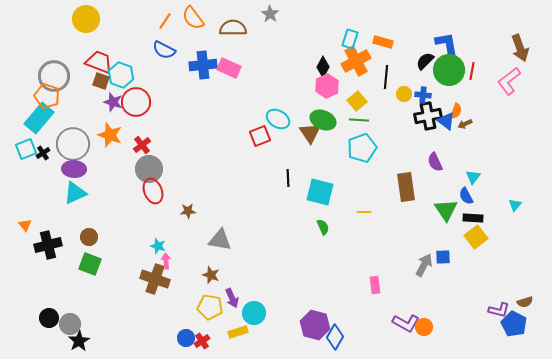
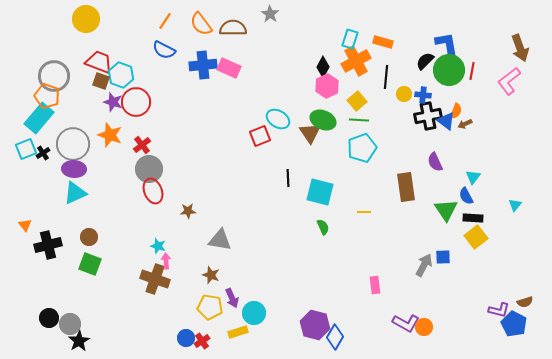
orange semicircle at (193, 18): moved 8 px right, 6 px down
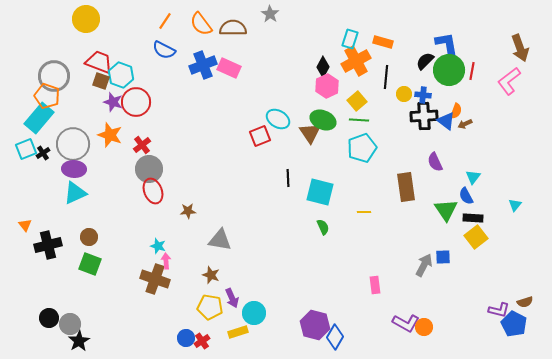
blue cross at (203, 65): rotated 16 degrees counterclockwise
black cross at (428, 116): moved 4 px left; rotated 8 degrees clockwise
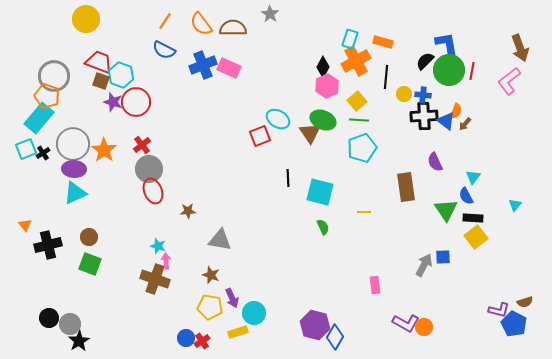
brown arrow at (465, 124): rotated 24 degrees counterclockwise
orange star at (110, 135): moved 6 px left, 15 px down; rotated 15 degrees clockwise
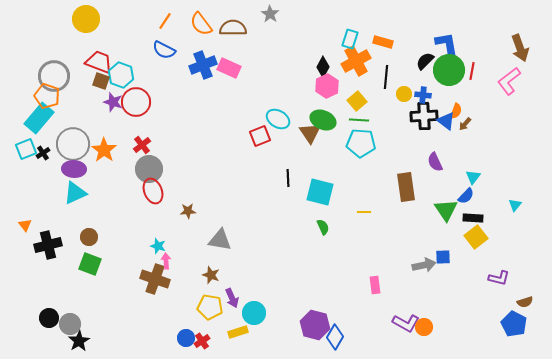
cyan pentagon at (362, 148): moved 1 px left, 5 px up; rotated 24 degrees clockwise
blue semicircle at (466, 196): rotated 108 degrees counterclockwise
gray arrow at (424, 265): rotated 50 degrees clockwise
purple L-shape at (499, 310): moved 32 px up
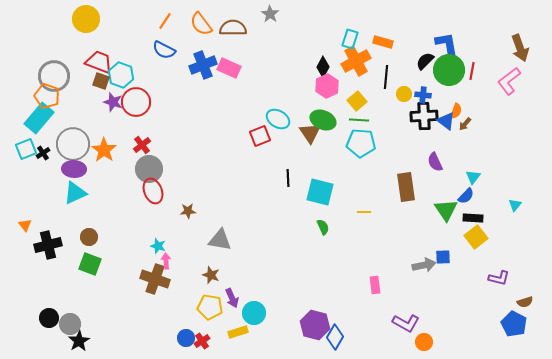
orange circle at (424, 327): moved 15 px down
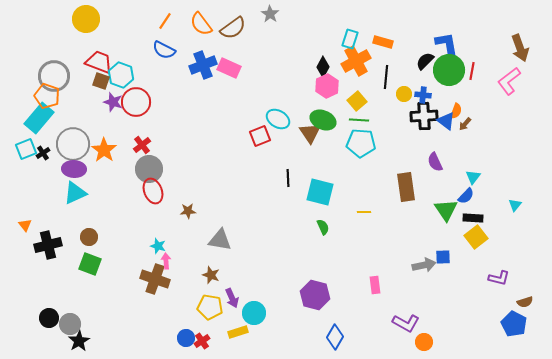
brown semicircle at (233, 28): rotated 144 degrees clockwise
purple hexagon at (315, 325): moved 30 px up
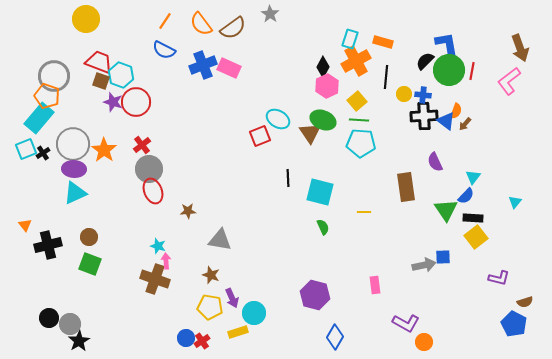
cyan triangle at (515, 205): moved 3 px up
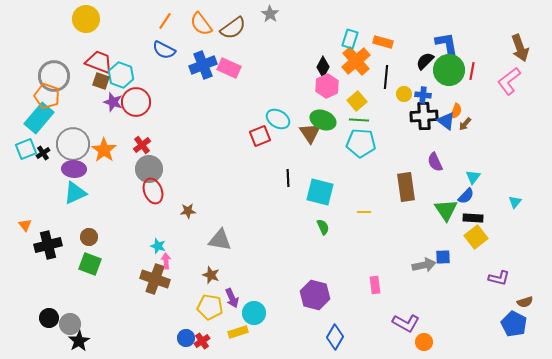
orange cross at (356, 61): rotated 12 degrees counterclockwise
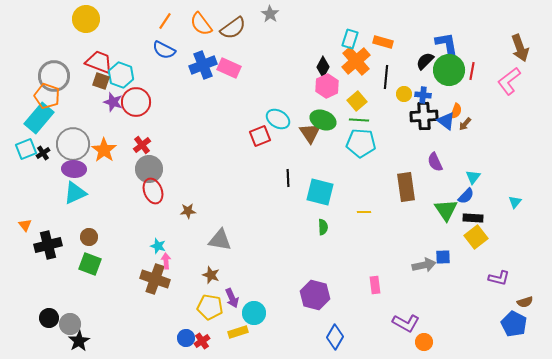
green semicircle at (323, 227): rotated 21 degrees clockwise
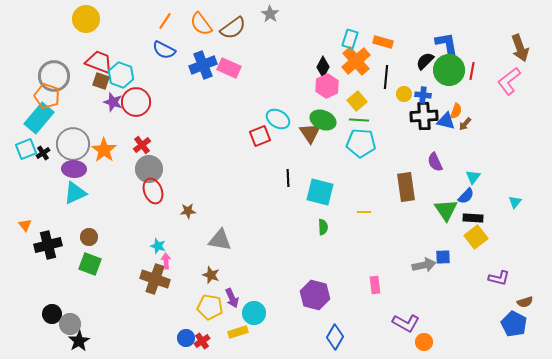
blue triangle at (446, 121): rotated 24 degrees counterclockwise
black circle at (49, 318): moved 3 px right, 4 px up
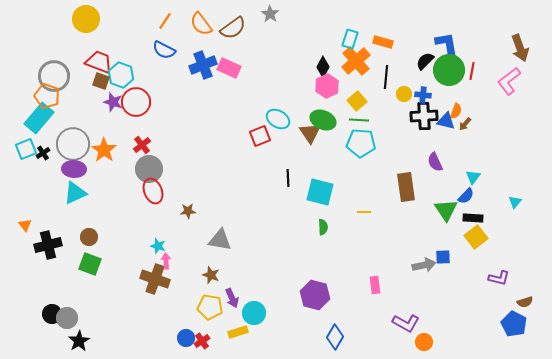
gray circle at (70, 324): moved 3 px left, 6 px up
